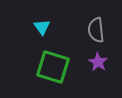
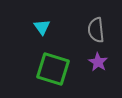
green square: moved 2 px down
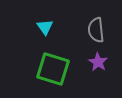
cyan triangle: moved 3 px right
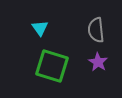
cyan triangle: moved 5 px left, 1 px down
green square: moved 1 px left, 3 px up
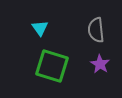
purple star: moved 2 px right, 2 px down
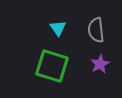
cyan triangle: moved 18 px right
purple star: rotated 12 degrees clockwise
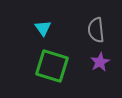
cyan triangle: moved 15 px left
purple star: moved 2 px up
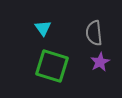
gray semicircle: moved 2 px left, 3 px down
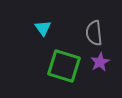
green square: moved 12 px right
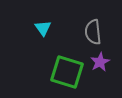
gray semicircle: moved 1 px left, 1 px up
green square: moved 3 px right, 6 px down
